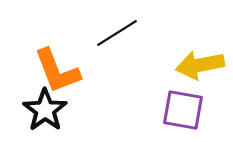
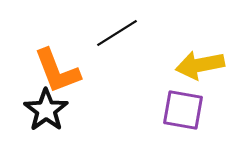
black star: moved 1 px right
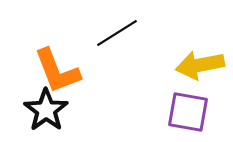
purple square: moved 5 px right, 2 px down
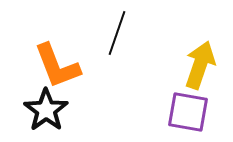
black line: rotated 39 degrees counterclockwise
yellow arrow: rotated 120 degrees clockwise
orange L-shape: moved 5 px up
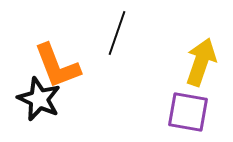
yellow arrow: moved 1 px right, 3 px up
black star: moved 7 px left, 11 px up; rotated 12 degrees counterclockwise
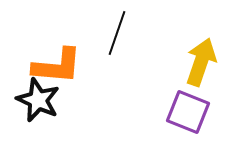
orange L-shape: rotated 64 degrees counterclockwise
black star: moved 1 px left, 1 px down
purple square: rotated 12 degrees clockwise
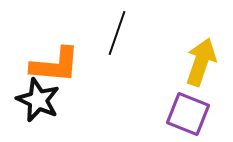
orange L-shape: moved 2 px left, 1 px up
purple square: moved 2 px down
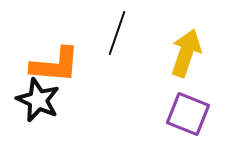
yellow arrow: moved 15 px left, 9 px up
